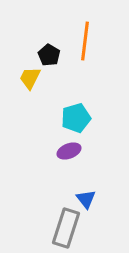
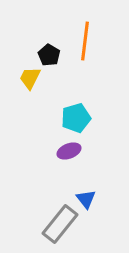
gray rectangle: moved 6 px left, 4 px up; rotated 21 degrees clockwise
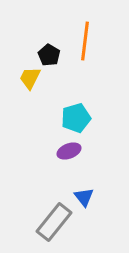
blue triangle: moved 2 px left, 2 px up
gray rectangle: moved 6 px left, 2 px up
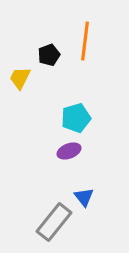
black pentagon: rotated 20 degrees clockwise
yellow trapezoid: moved 10 px left
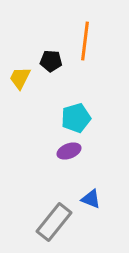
black pentagon: moved 2 px right, 6 px down; rotated 25 degrees clockwise
blue triangle: moved 7 px right, 2 px down; rotated 30 degrees counterclockwise
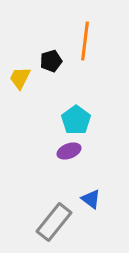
black pentagon: rotated 20 degrees counterclockwise
cyan pentagon: moved 2 px down; rotated 20 degrees counterclockwise
blue triangle: rotated 15 degrees clockwise
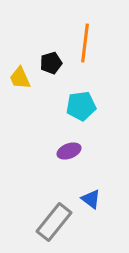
orange line: moved 2 px down
black pentagon: moved 2 px down
yellow trapezoid: rotated 50 degrees counterclockwise
cyan pentagon: moved 5 px right, 14 px up; rotated 28 degrees clockwise
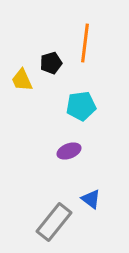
yellow trapezoid: moved 2 px right, 2 px down
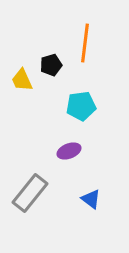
black pentagon: moved 2 px down
gray rectangle: moved 24 px left, 29 px up
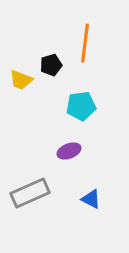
yellow trapezoid: moved 1 px left; rotated 45 degrees counterclockwise
gray rectangle: rotated 27 degrees clockwise
blue triangle: rotated 10 degrees counterclockwise
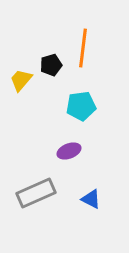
orange line: moved 2 px left, 5 px down
yellow trapezoid: rotated 110 degrees clockwise
gray rectangle: moved 6 px right
